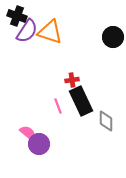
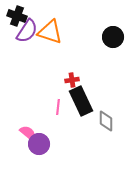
pink line: moved 1 px down; rotated 28 degrees clockwise
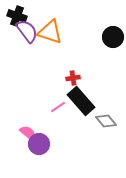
purple semicircle: rotated 70 degrees counterclockwise
red cross: moved 1 px right, 2 px up
black rectangle: rotated 16 degrees counterclockwise
pink line: rotated 49 degrees clockwise
gray diamond: rotated 40 degrees counterclockwise
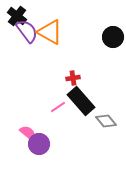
black cross: rotated 18 degrees clockwise
orange triangle: rotated 12 degrees clockwise
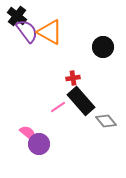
black circle: moved 10 px left, 10 px down
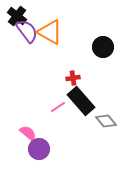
purple circle: moved 5 px down
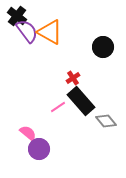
red cross: rotated 24 degrees counterclockwise
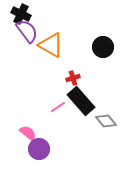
black cross: moved 4 px right, 2 px up; rotated 12 degrees counterclockwise
orange triangle: moved 1 px right, 13 px down
red cross: rotated 16 degrees clockwise
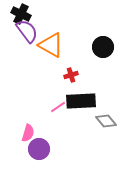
red cross: moved 2 px left, 3 px up
black rectangle: rotated 52 degrees counterclockwise
pink semicircle: rotated 66 degrees clockwise
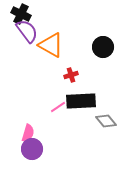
purple circle: moved 7 px left
